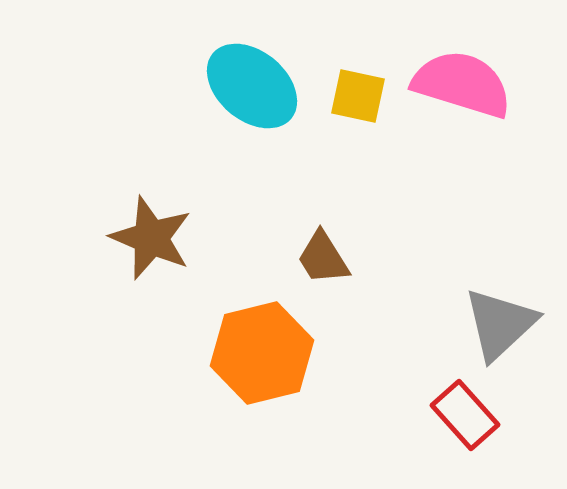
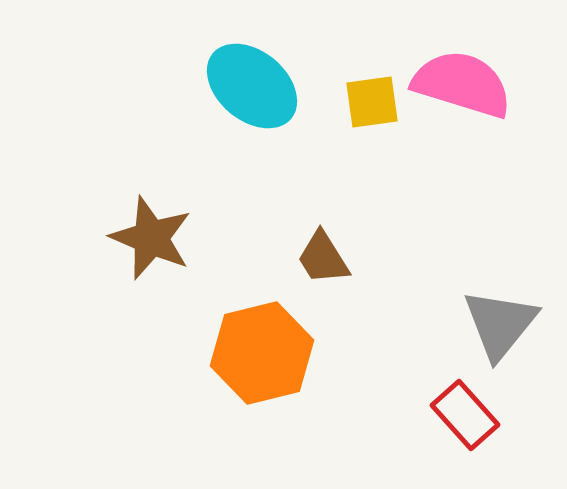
yellow square: moved 14 px right, 6 px down; rotated 20 degrees counterclockwise
gray triangle: rotated 8 degrees counterclockwise
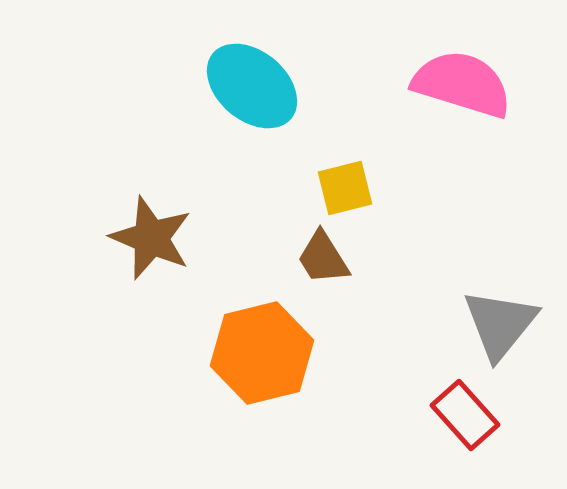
yellow square: moved 27 px left, 86 px down; rotated 6 degrees counterclockwise
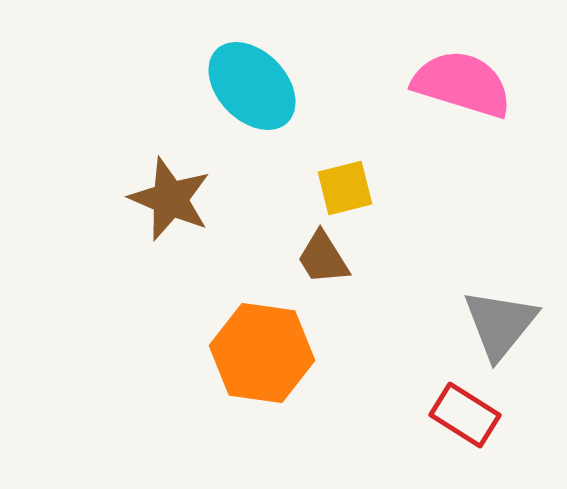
cyan ellipse: rotated 6 degrees clockwise
brown star: moved 19 px right, 39 px up
orange hexagon: rotated 22 degrees clockwise
red rectangle: rotated 16 degrees counterclockwise
